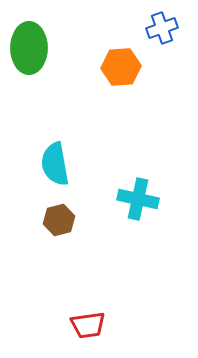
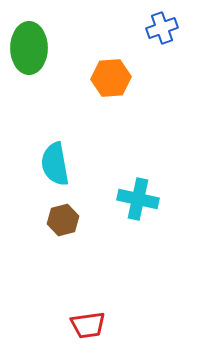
orange hexagon: moved 10 px left, 11 px down
brown hexagon: moved 4 px right
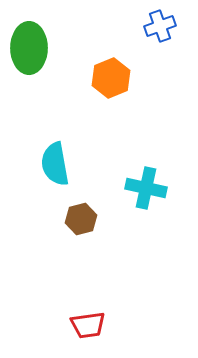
blue cross: moved 2 px left, 2 px up
orange hexagon: rotated 18 degrees counterclockwise
cyan cross: moved 8 px right, 11 px up
brown hexagon: moved 18 px right, 1 px up
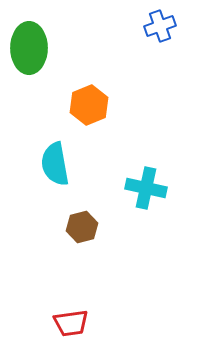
orange hexagon: moved 22 px left, 27 px down
brown hexagon: moved 1 px right, 8 px down
red trapezoid: moved 17 px left, 2 px up
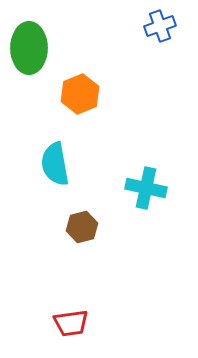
orange hexagon: moved 9 px left, 11 px up
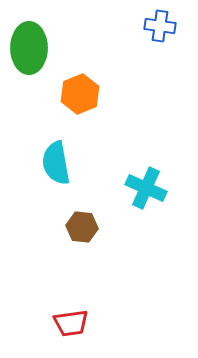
blue cross: rotated 28 degrees clockwise
cyan semicircle: moved 1 px right, 1 px up
cyan cross: rotated 12 degrees clockwise
brown hexagon: rotated 20 degrees clockwise
